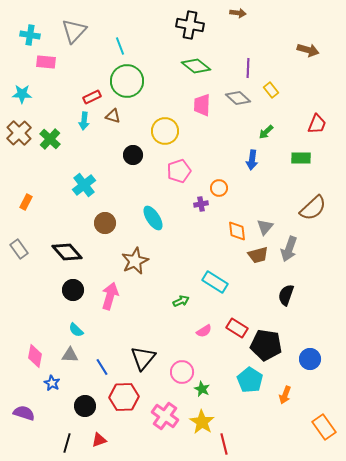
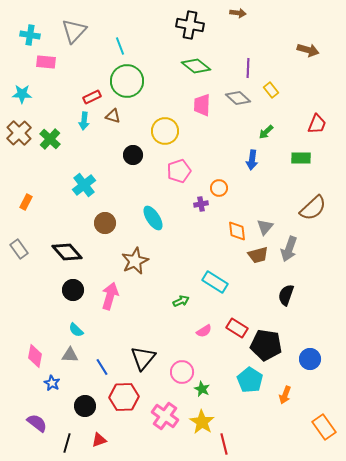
purple semicircle at (24, 413): moved 13 px right, 10 px down; rotated 20 degrees clockwise
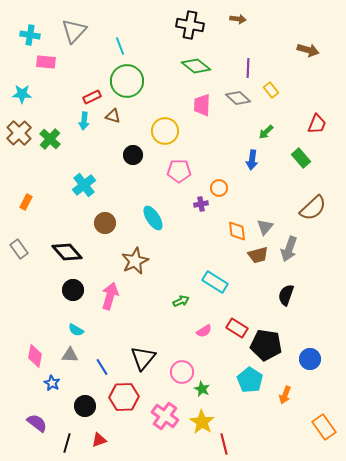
brown arrow at (238, 13): moved 6 px down
green rectangle at (301, 158): rotated 48 degrees clockwise
pink pentagon at (179, 171): rotated 20 degrees clockwise
cyan semicircle at (76, 330): rotated 14 degrees counterclockwise
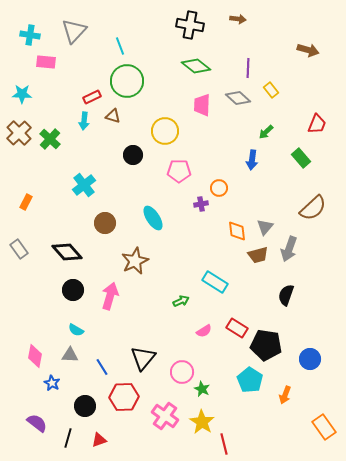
black line at (67, 443): moved 1 px right, 5 px up
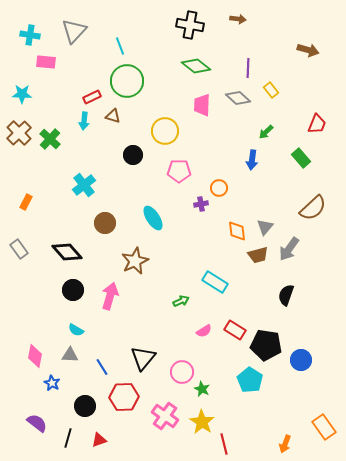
gray arrow at (289, 249): rotated 15 degrees clockwise
red rectangle at (237, 328): moved 2 px left, 2 px down
blue circle at (310, 359): moved 9 px left, 1 px down
orange arrow at (285, 395): moved 49 px down
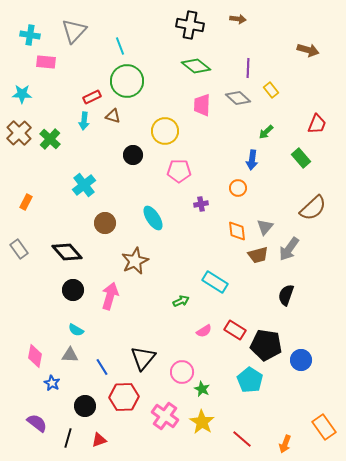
orange circle at (219, 188): moved 19 px right
red line at (224, 444): moved 18 px right, 5 px up; rotated 35 degrees counterclockwise
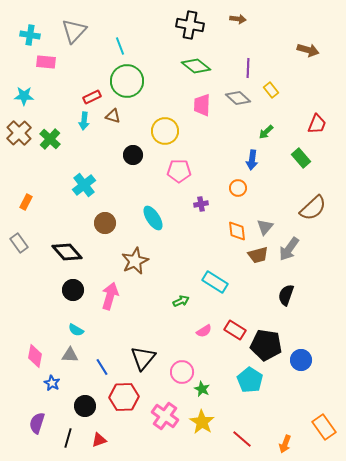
cyan star at (22, 94): moved 2 px right, 2 px down
gray rectangle at (19, 249): moved 6 px up
purple semicircle at (37, 423): rotated 110 degrees counterclockwise
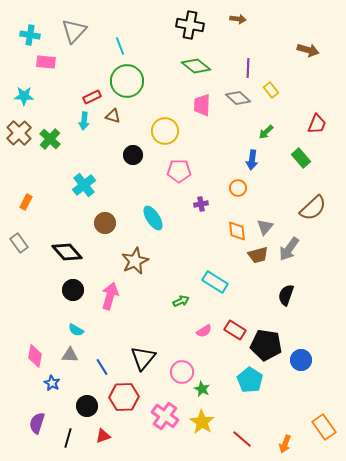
black circle at (85, 406): moved 2 px right
red triangle at (99, 440): moved 4 px right, 4 px up
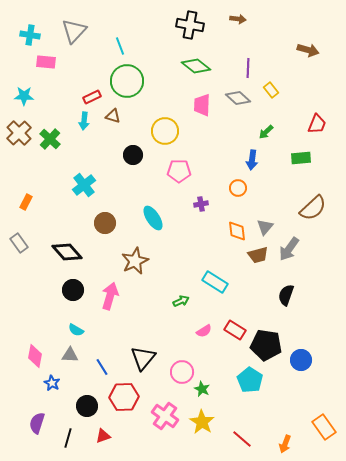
green rectangle at (301, 158): rotated 54 degrees counterclockwise
